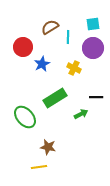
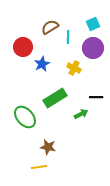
cyan square: rotated 16 degrees counterclockwise
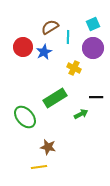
blue star: moved 2 px right, 12 px up
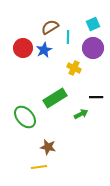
red circle: moved 1 px down
blue star: moved 2 px up
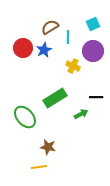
purple circle: moved 3 px down
yellow cross: moved 1 px left, 2 px up
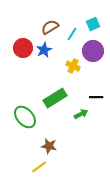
cyan line: moved 4 px right, 3 px up; rotated 32 degrees clockwise
brown star: moved 1 px right, 1 px up
yellow line: rotated 28 degrees counterclockwise
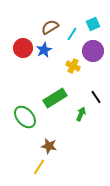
black line: rotated 56 degrees clockwise
green arrow: rotated 40 degrees counterclockwise
yellow line: rotated 21 degrees counterclockwise
